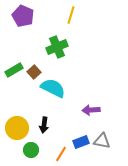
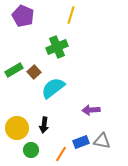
cyan semicircle: rotated 65 degrees counterclockwise
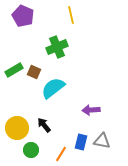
yellow line: rotated 30 degrees counterclockwise
brown square: rotated 24 degrees counterclockwise
black arrow: rotated 133 degrees clockwise
blue rectangle: rotated 56 degrees counterclockwise
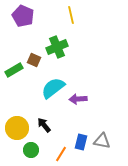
brown square: moved 12 px up
purple arrow: moved 13 px left, 11 px up
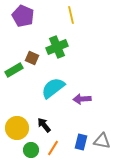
brown square: moved 2 px left, 2 px up
purple arrow: moved 4 px right
orange line: moved 8 px left, 6 px up
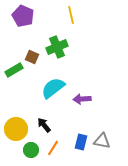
brown square: moved 1 px up
yellow circle: moved 1 px left, 1 px down
